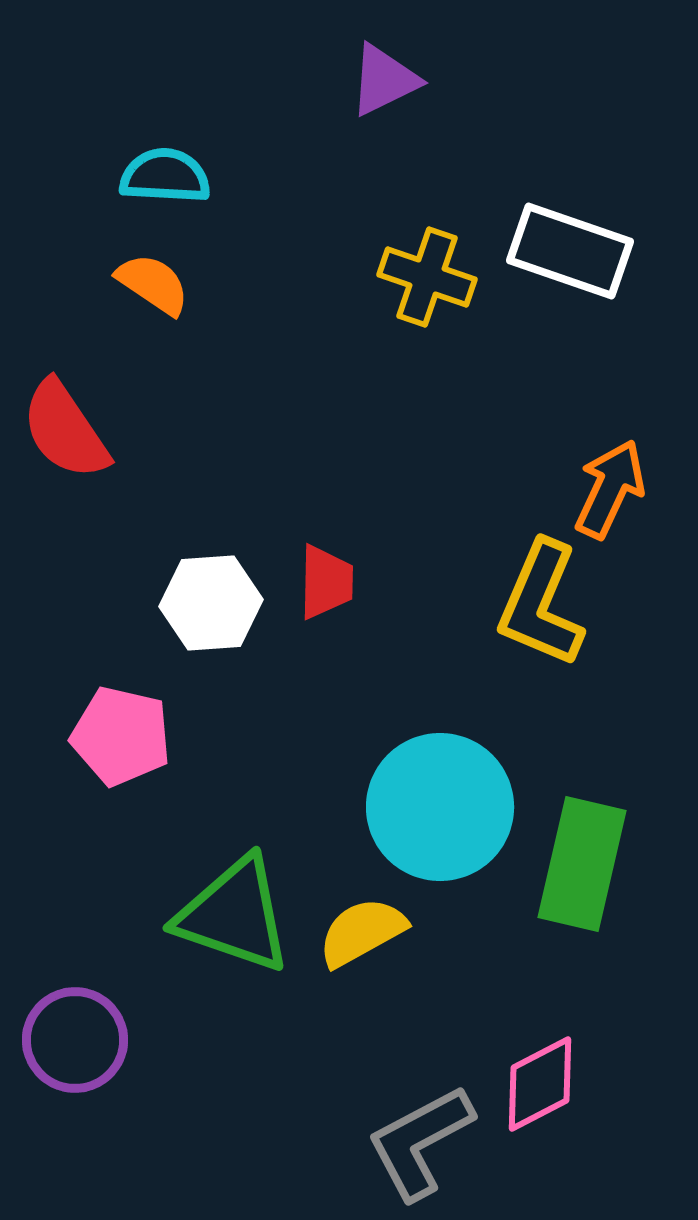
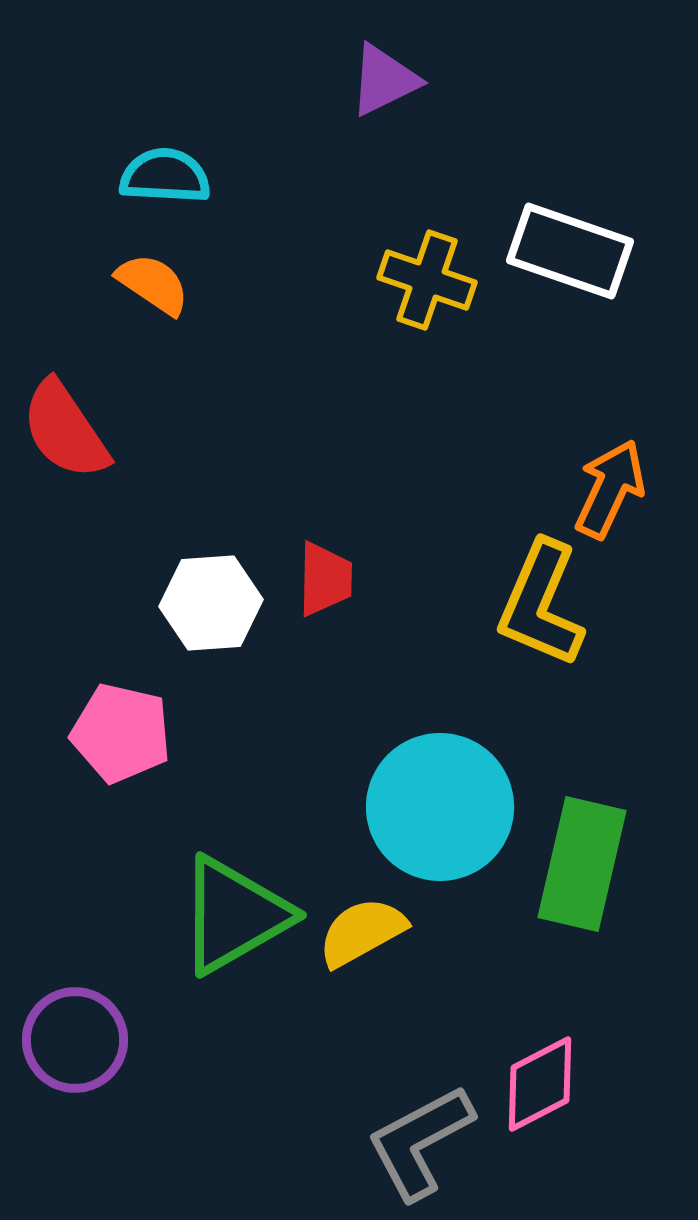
yellow cross: moved 3 px down
red trapezoid: moved 1 px left, 3 px up
pink pentagon: moved 3 px up
green triangle: rotated 49 degrees counterclockwise
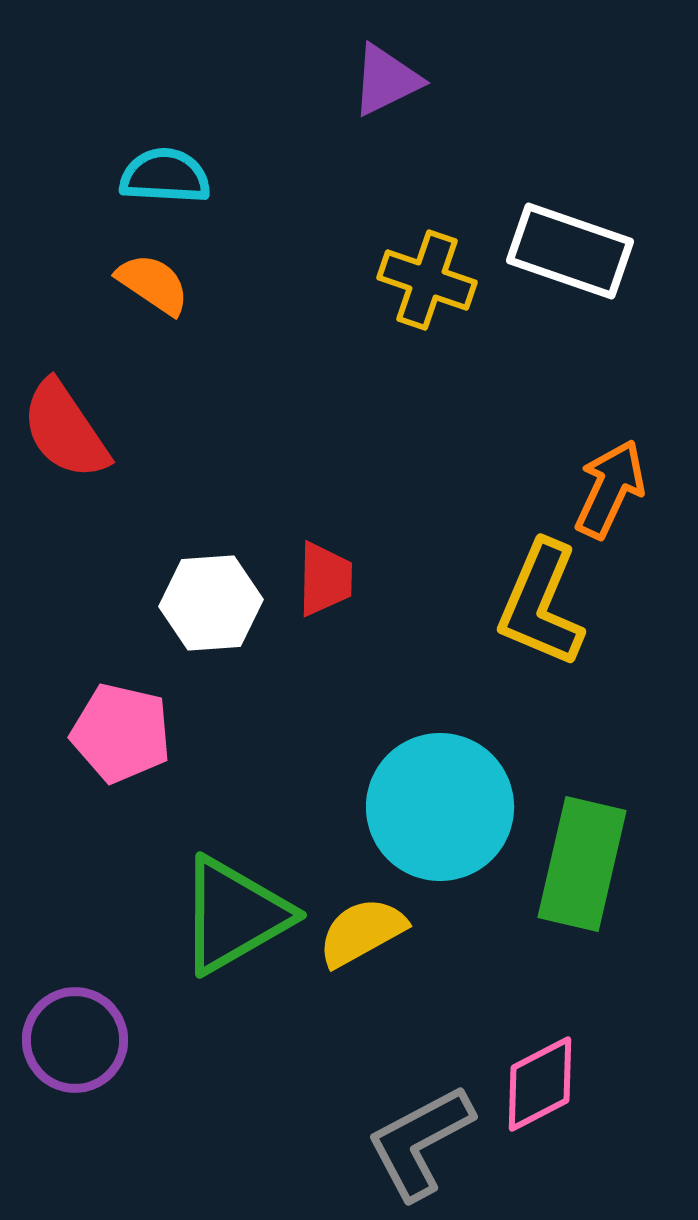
purple triangle: moved 2 px right
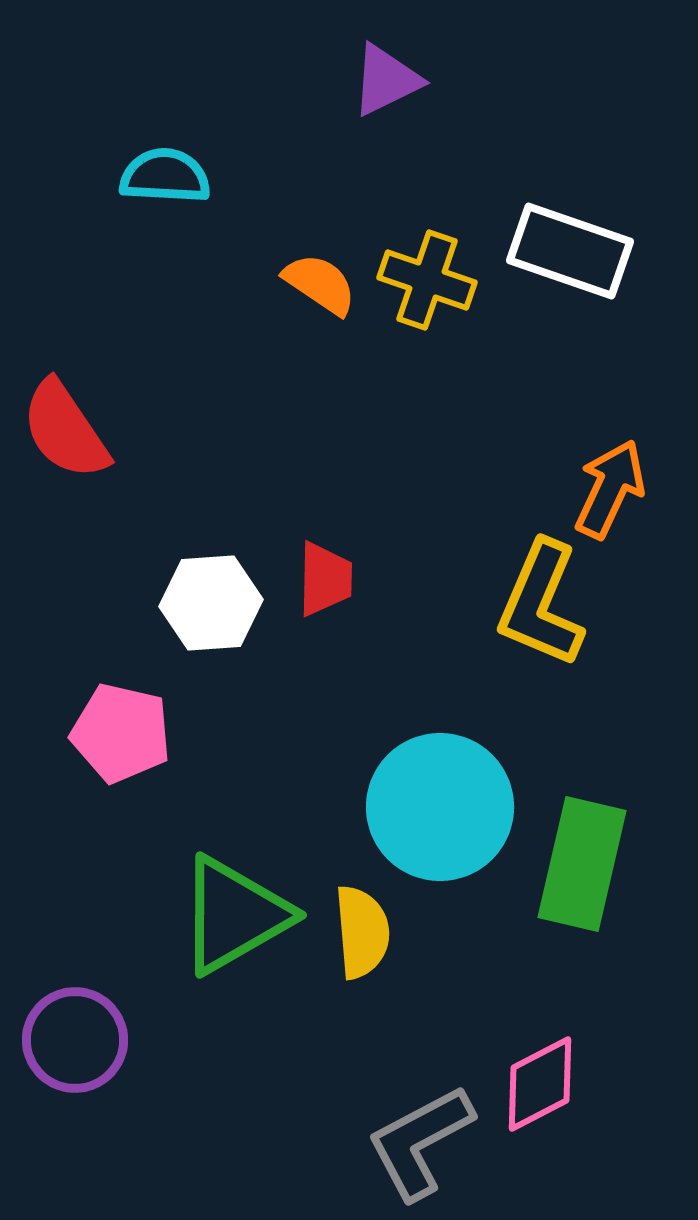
orange semicircle: moved 167 px right
yellow semicircle: rotated 114 degrees clockwise
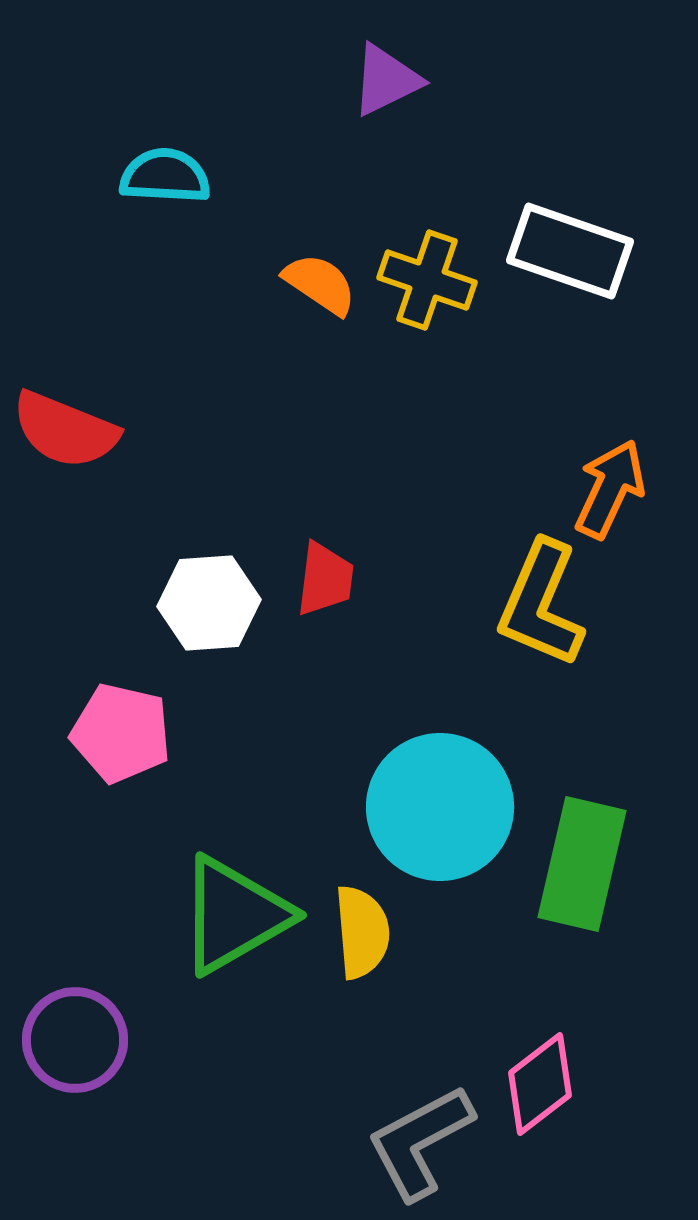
red semicircle: rotated 34 degrees counterclockwise
red trapezoid: rotated 6 degrees clockwise
white hexagon: moved 2 px left
pink diamond: rotated 10 degrees counterclockwise
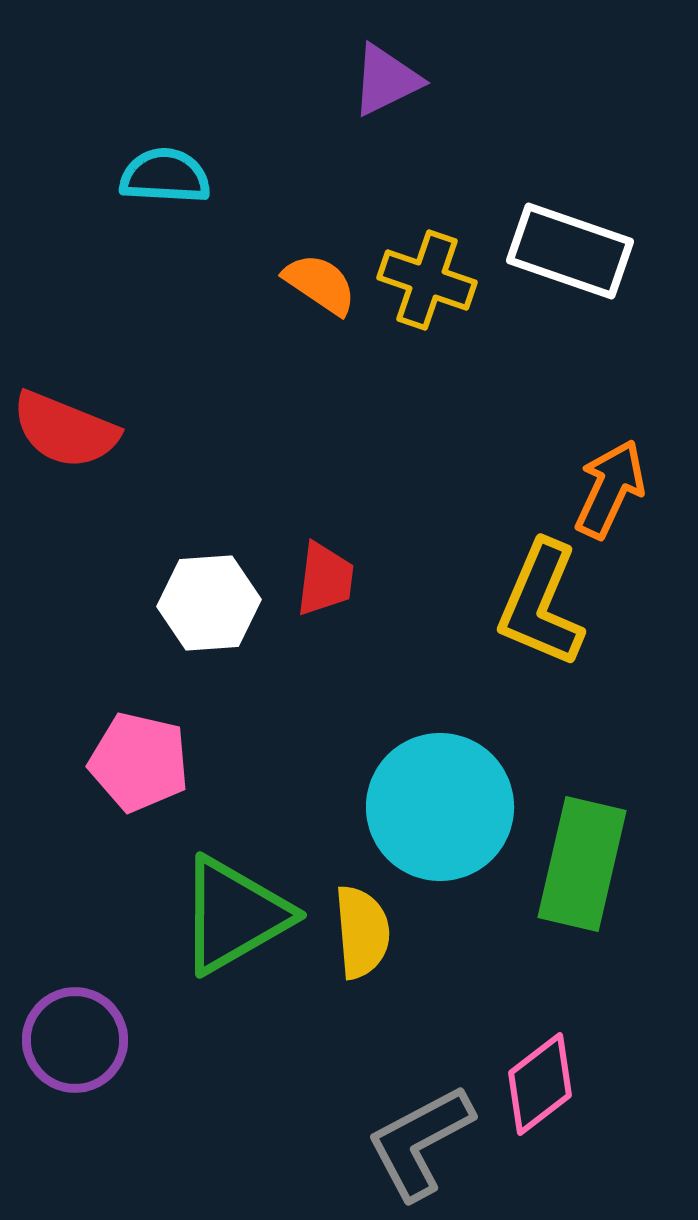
pink pentagon: moved 18 px right, 29 px down
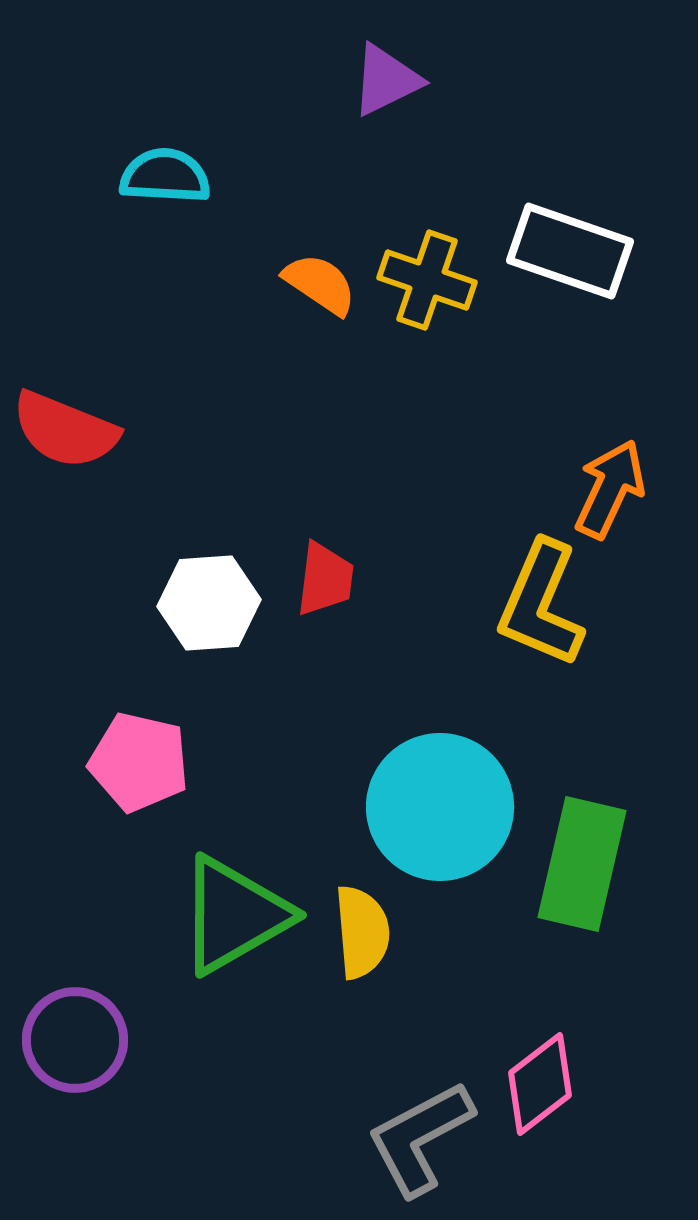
gray L-shape: moved 4 px up
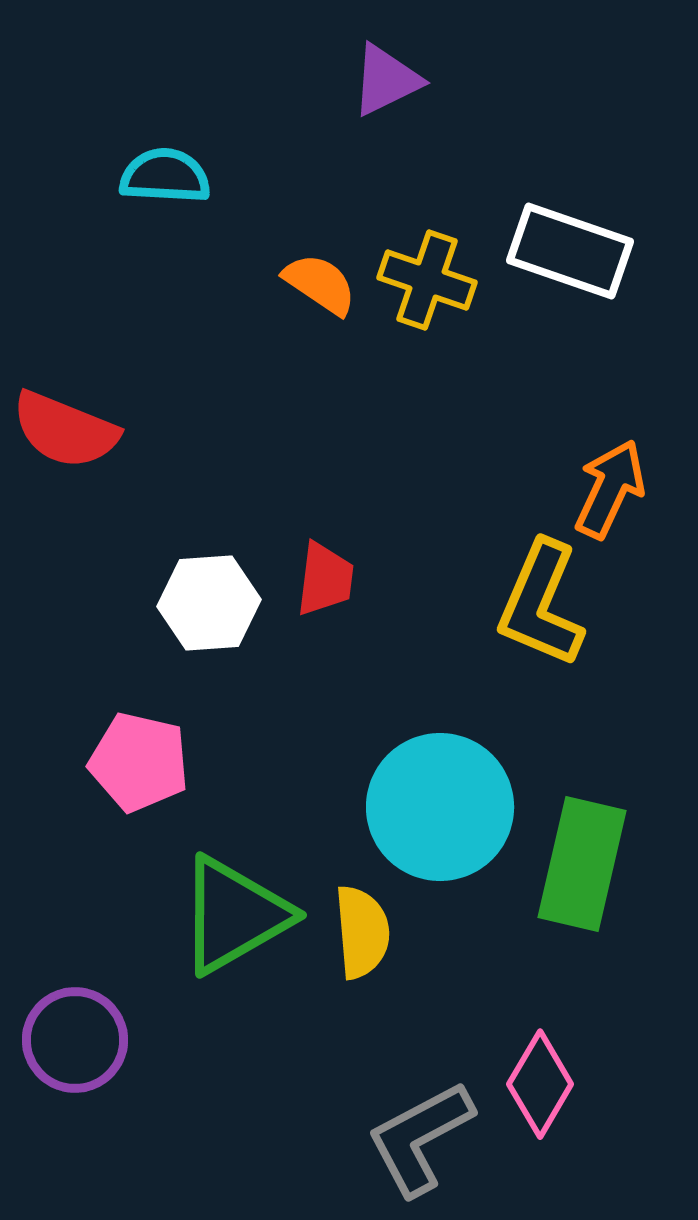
pink diamond: rotated 22 degrees counterclockwise
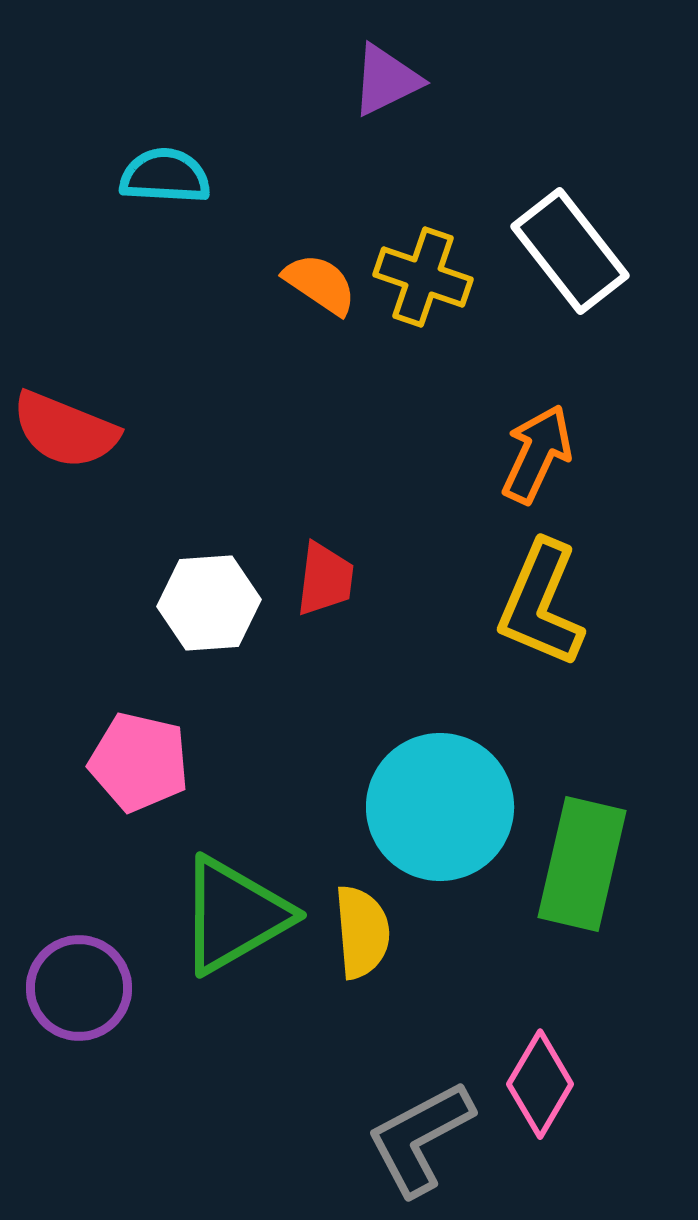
white rectangle: rotated 33 degrees clockwise
yellow cross: moved 4 px left, 3 px up
orange arrow: moved 73 px left, 35 px up
purple circle: moved 4 px right, 52 px up
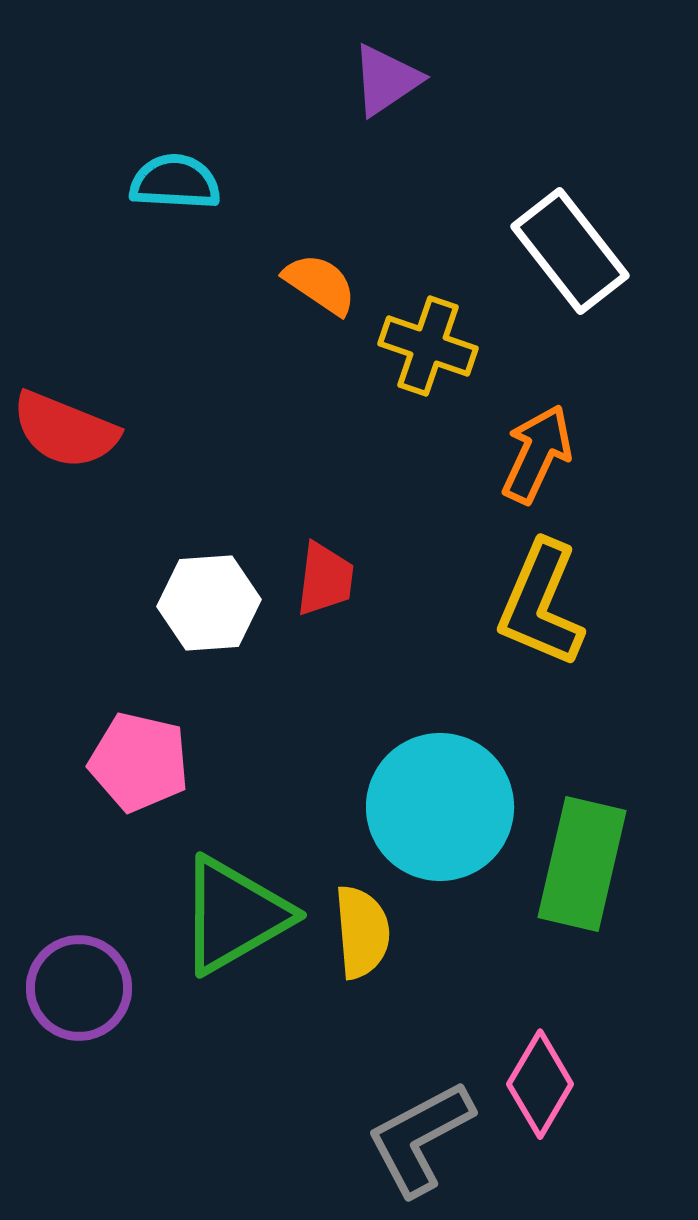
purple triangle: rotated 8 degrees counterclockwise
cyan semicircle: moved 10 px right, 6 px down
yellow cross: moved 5 px right, 69 px down
